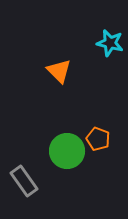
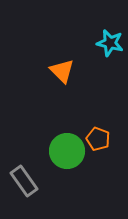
orange triangle: moved 3 px right
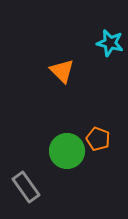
gray rectangle: moved 2 px right, 6 px down
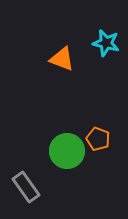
cyan star: moved 4 px left
orange triangle: moved 12 px up; rotated 24 degrees counterclockwise
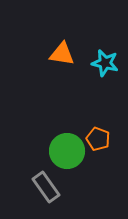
cyan star: moved 1 px left, 20 px down
orange triangle: moved 5 px up; rotated 12 degrees counterclockwise
gray rectangle: moved 20 px right
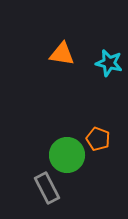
cyan star: moved 4 px right
green circle: moved 4 px down
gray rectangle: moved 1 px right, 1 px down; rotated 8 degrees clockwise
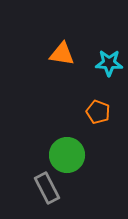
cyan star: rotated 12 degrees counterclockwise
orange pentagon: moved 27 px up
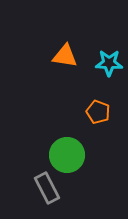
orange triangle: moved 3 px right, 2 px down
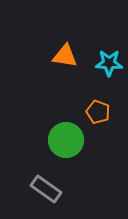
green circle: moved 1 px left, 15 px up
gray rectangle: moved 1 px left, 1 px down; rotated 28 degrees counterclockwise
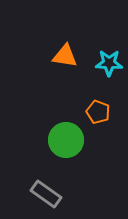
gray rectangle: moved 5 px down
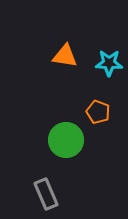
gray rectangle: rotated 32 degrees clockwise
